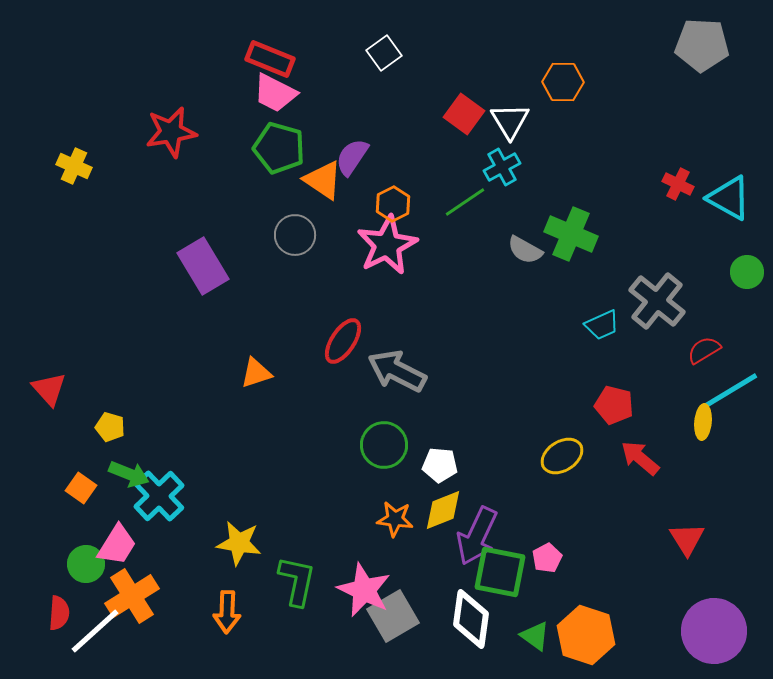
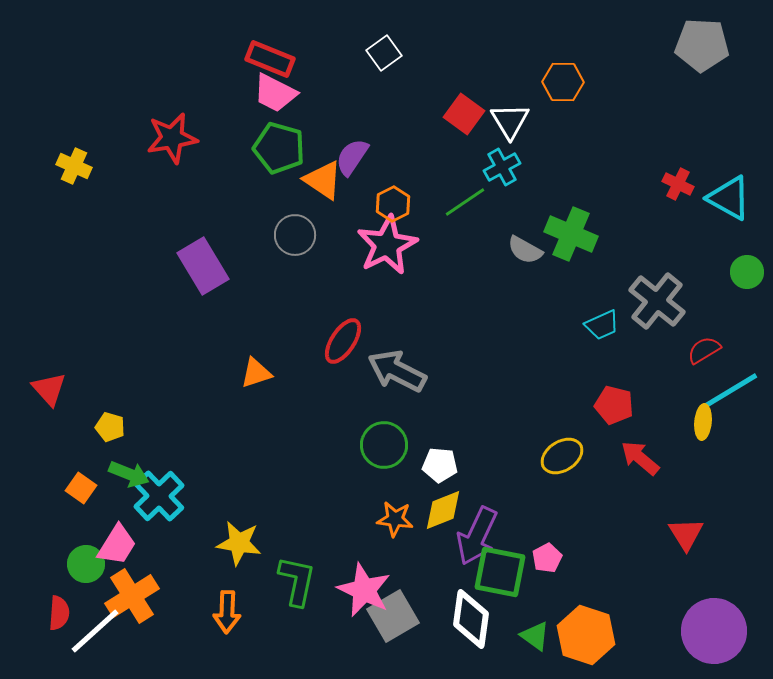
red star at (171, 132): moved 1 px right, 6 px down
red triangle at (687, 539): moved 1 px left, 5 px up
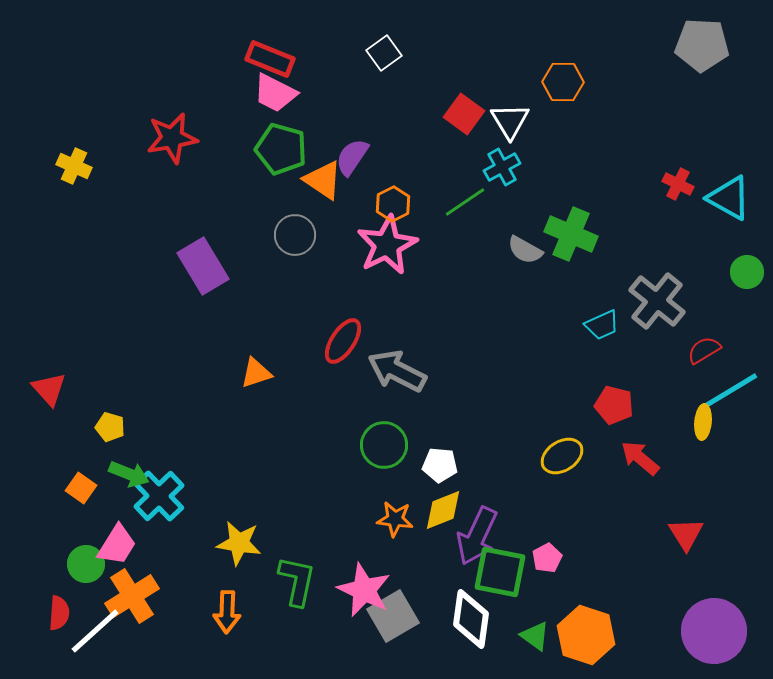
green pentagon at (279, 148): moved 2 px right, 1 px down
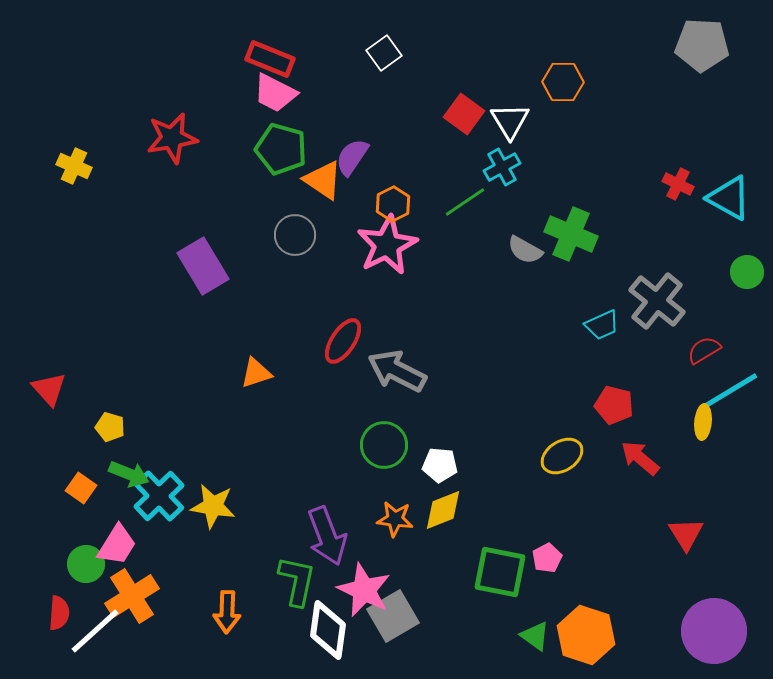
purple arrow at (477, 536): moved 150 px left; rotated 46 degrees counterclockwise
yellow star at (239, 543): moved 26 px left, 37 px up
white diamond at (471, 619): moved 143 px left, 11 px down
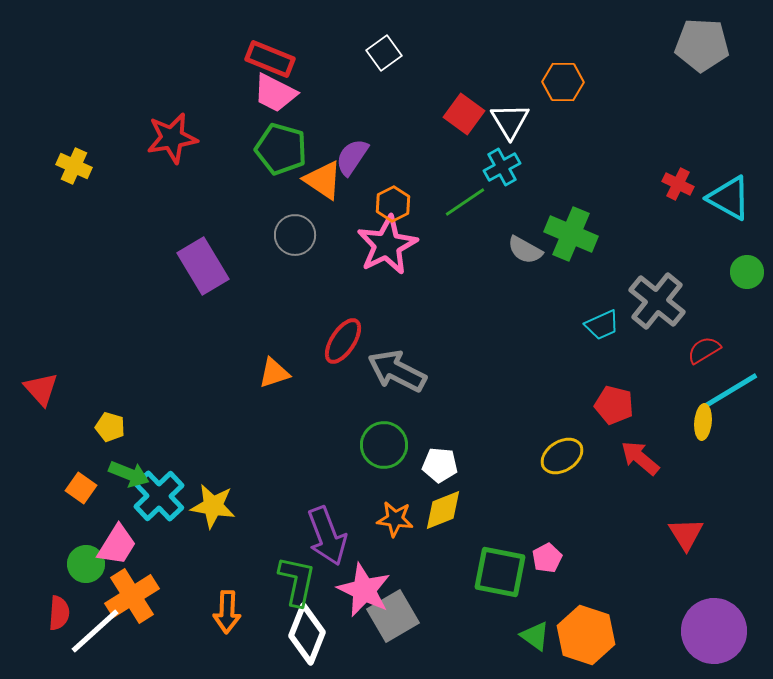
orange triangle at (256, 373): moved 18 px right
red triangle at (49, 389): moved 8 px left
white diamond at (328, 630): moved 21 px left, 4 px down; rotated 14 degrees clockwise
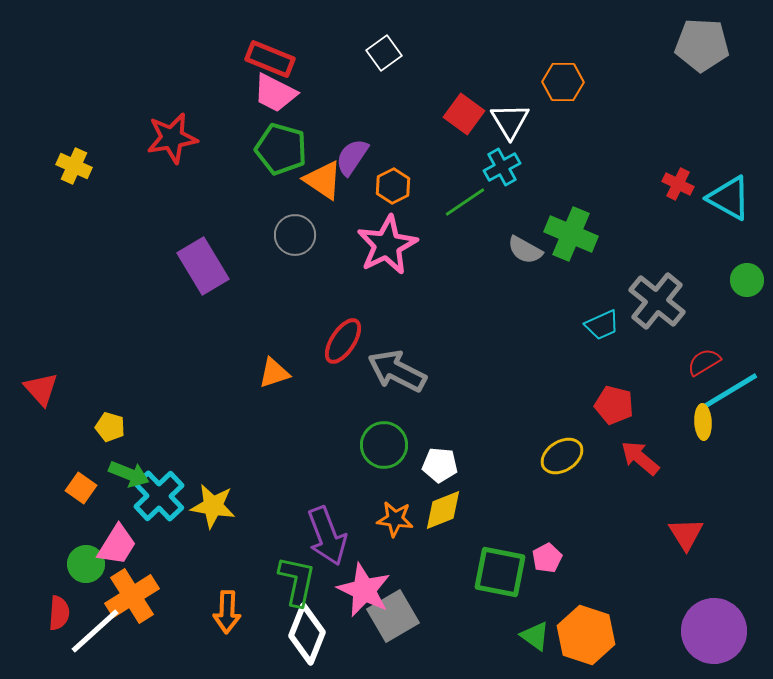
orange hexagon at (393, 204): moved 18 px up
green circle at (747, 272): moved 8 px down
red semicircle at (704, 350): moved 12 px down
yellow ellipse at (703, 422): rotated 8 degrees counterclockwise
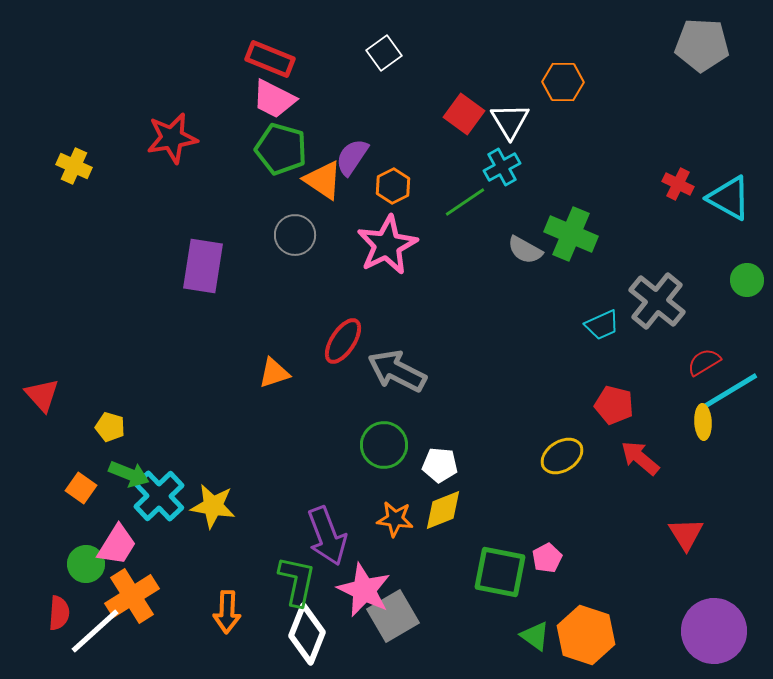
pink trapezoid at (275, 93): moved 1 px left, 6 px down
purple rectangle at (203, 266): rotated 40 degrees clockwise
red triangle at (41, 389): moved 1 px right, 6 px down
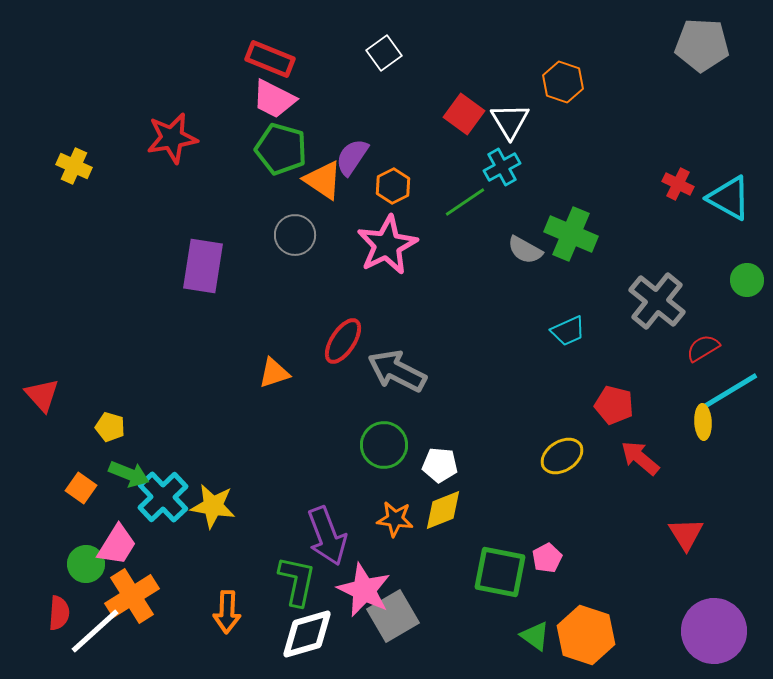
orange hexagon at (563, 82): rotated 18 degrees clockwise
cyan trapezoid at (602, 325): moved 34 px left, 6 px down
red semicircle at (704, 362): moved 1 px left, 14 px up
cyan cross at (159, 496): moved 4 px right, 1 px down
white diamond at (307, 634): rotated 52 degrees clockwise
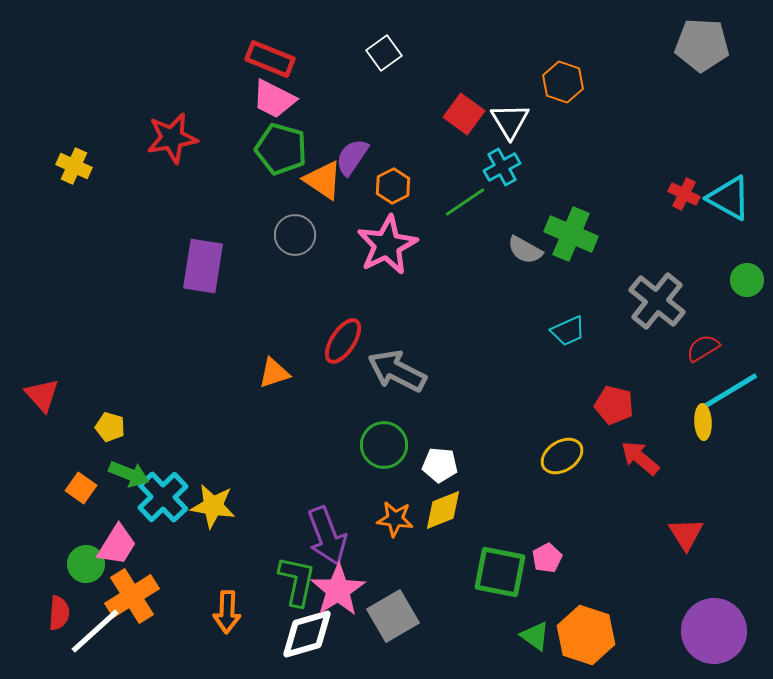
red cross at (678, 184): moved 6 px right, 10 px down
pink star at (364, 590): moved 26 px left; rotated 14 degrees clockwise
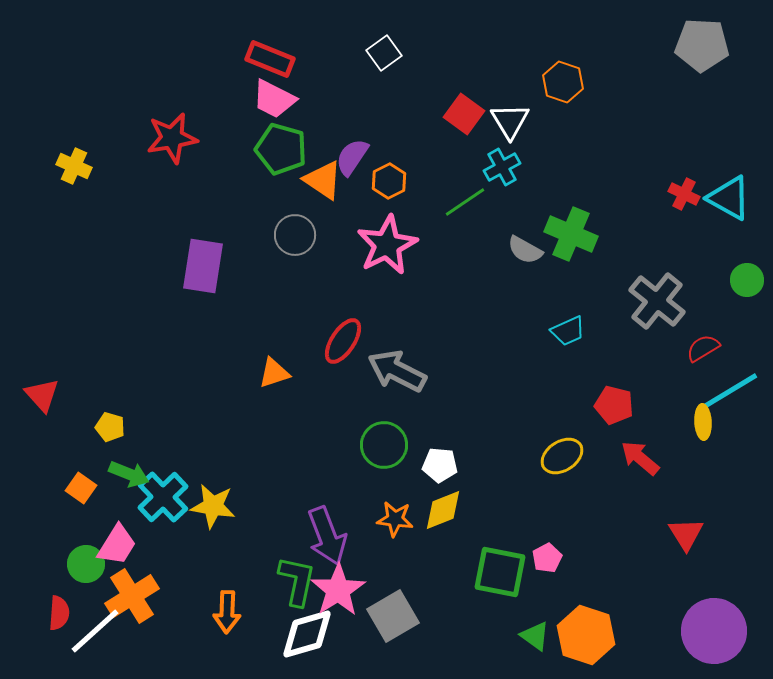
orange hexagon at (393, 186): moved 4 px left, 5 px up
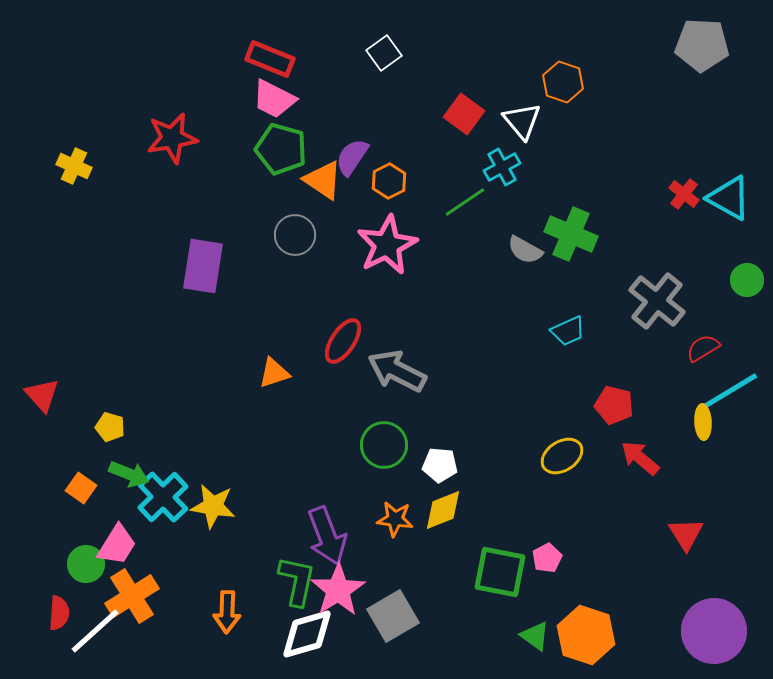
white triangle at (510, 121): moved 12 px right; rotated 9 degrees counterclockwise
red cross at (684, 194): rotated 12 degrees clockwise
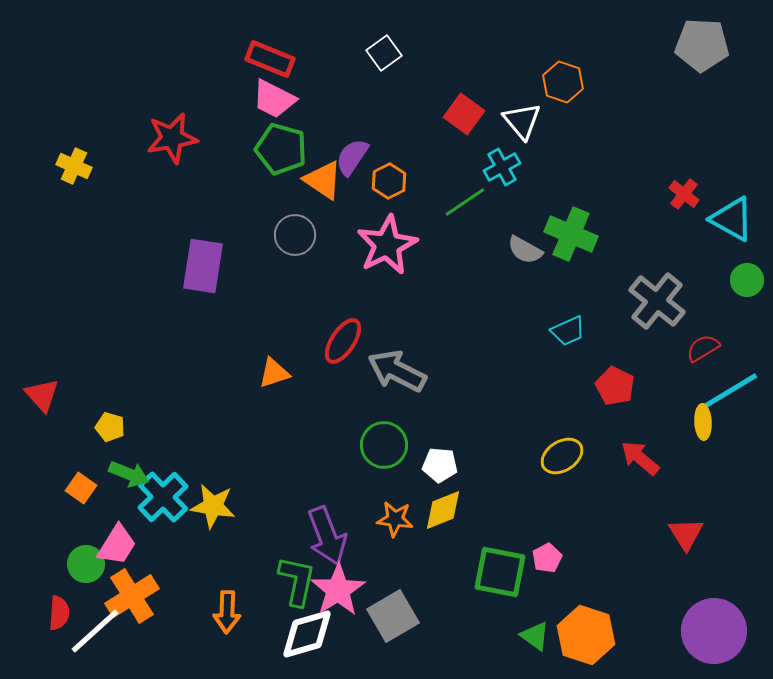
cyan triangle at (729, 198): moved 3 px right, 21 px down
red pentagon at (614, 405): moved 1 px right, 19 px up; rotated 12 degrees clockwise
